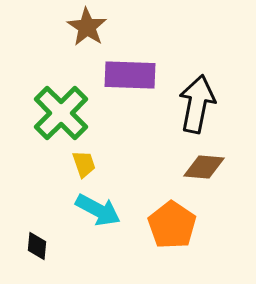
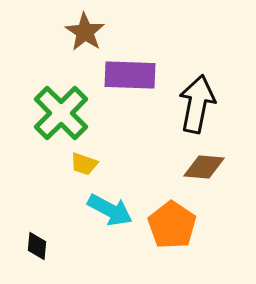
brown star: moved 2 px left, 5 px down
yellow trapezoid: rotated 128 degrees clockwise
cyan arrow: moved 12 px right
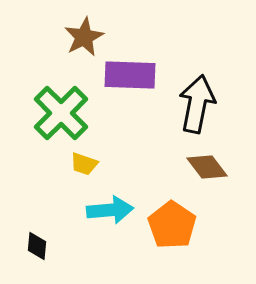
brown star: moved 1 px left, 5 px down; rotated 12 degrees clockwise
brown diamond: moved 3 px right; rotated 48 degrees clockwise
cyan arrow: rotated 33 degrees counterclockwise
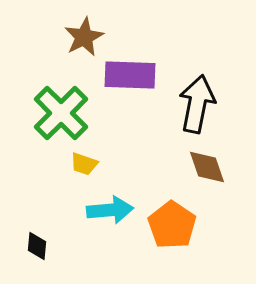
brown diamond: rotated 18 degrees clockwise
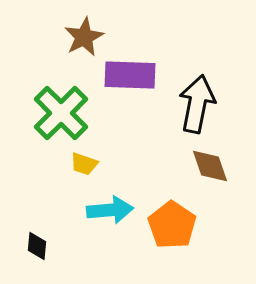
brown diamond: moved 3 px right, 1 px up
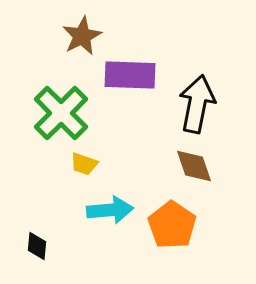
brown star: moved 2 px left, 1 px up
brown diamond: moved 16 px left
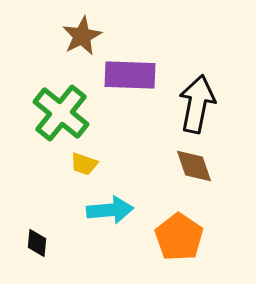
green cross: rotated 6 degrees counterclockwise
orange pentagon: moved 7 px right, 12 px down
black diamond: moved 3 px up
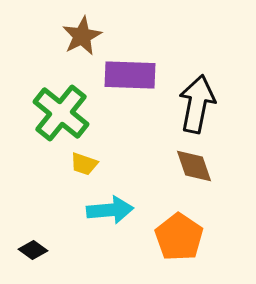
black diamond: moved 4 px left, 7 px down; rotated 60 degrees counterclockwise
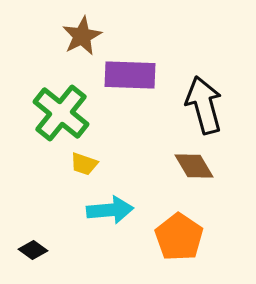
black arrow: moved 7 px right, 1 px down; rotated 26 degrees counterclockwise
brown diamond: rotated 12 degrees counterclockwise
